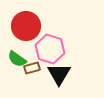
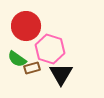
black triangle: moved 2 px right
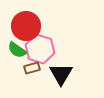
pink hexagon: moved 10 px left
green semicircle: moved 9 px up
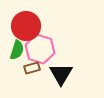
green semicircle: rotated 108 degrees counterclockwise
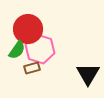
red circle: moved 2 px right, 3 px down
green semicircle: rotated 18 degrees clockwise
black triangle: moved 27 px right
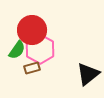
red circle: moved 4 px right, 1 px down
pink hexagon: rotated 12 degrees clockwise
black triangle: rotated 20 degrees clockwise
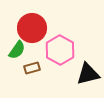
red circle: moved 2 px up
pink hexagon: moved 20 px right, 1 px down
black triangle: rotated 25 degrees clockwise
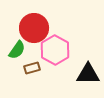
red circle: moved 2 px right
pink hexagon: moved 5 px left
black triangle: rotated 15 degrees clockwise
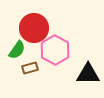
brown rectangle: moved 2 px left
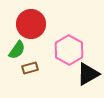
red circle: moved 3 px left, 4 px up
pink hexagon: moved 14 px right
black triangle: rotated 30 degrees counterclockwise
